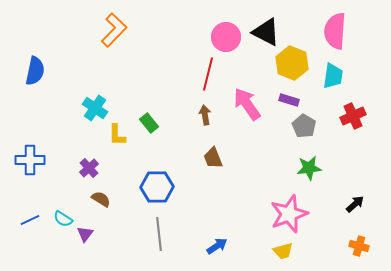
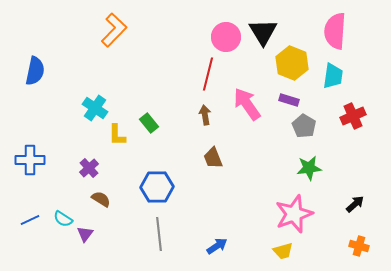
black triangle: moved 3 px left; rotated 32 degrees clockwise
pink star: moved 5 px right
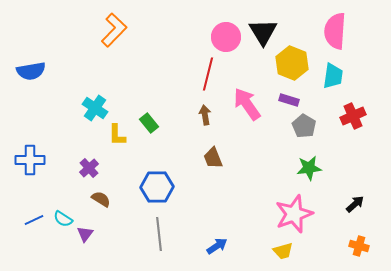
blue semicircle: moved 4 px left; rotated 68 degrees clockwise
blue line: moved 4 px right
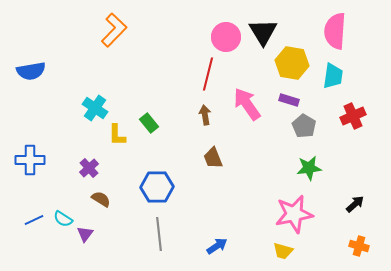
yellow hexagon: rotated 12 degrees counterclockwise
pink star: rotated 9 degrees clockwise
yellow trapezoid: rotated 30 degrees clockwise
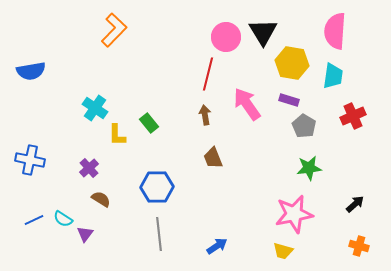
blue cross: rotated 12 degrees clockwise
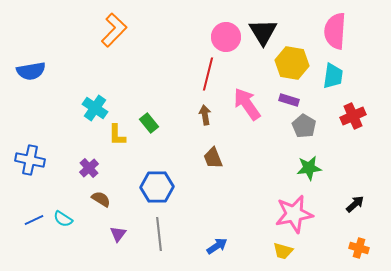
purple triangle: moved 33 px right
orange cross: moved 2 px down
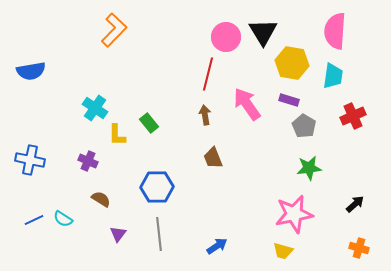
purple cross: moved 1 px left, 7 px up; rotated 24 degrees counterclockwise
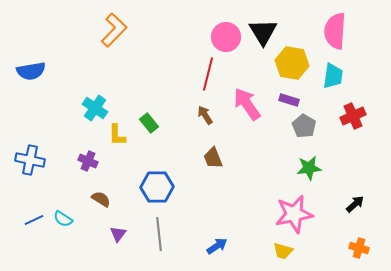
brown arrow: rotated 24 degrees counterclockwise
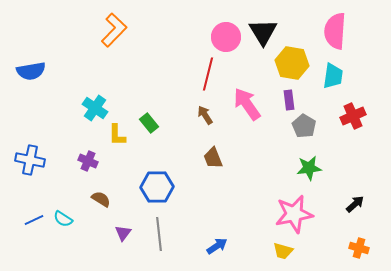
purple rectangle: rotated 66 degrees clockwise
purple triangle: moved 5 px right, 1 px up
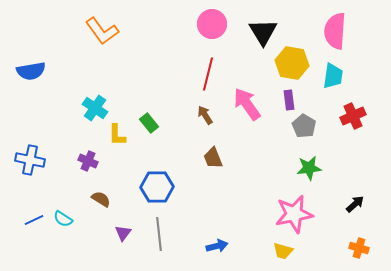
orange L-shape: moved 12 px left, 1 px down; rotated 100 degrees clockwise
pink circle: moved 14 px left, 13 px up
blue arrow: rotated 20 degrees clockwise
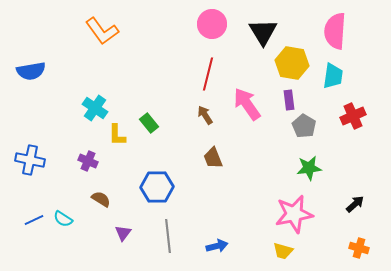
gray line: moved 9 px right, 2 px down
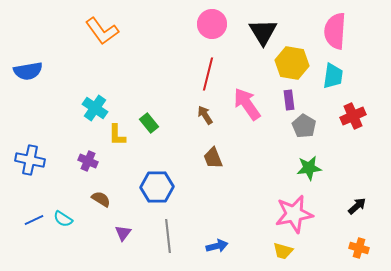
blue semicircle: moved 3 px left
black arrow: moved 2 px right, 2 px down
